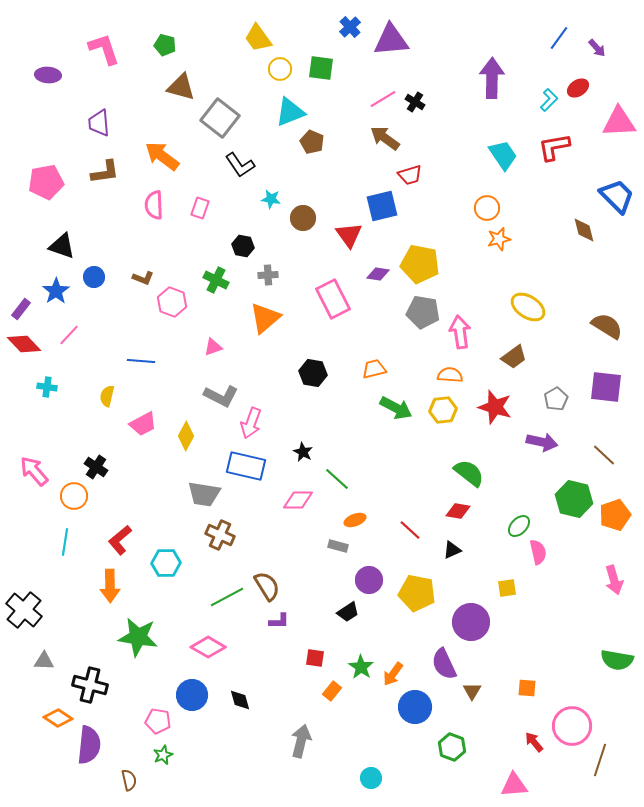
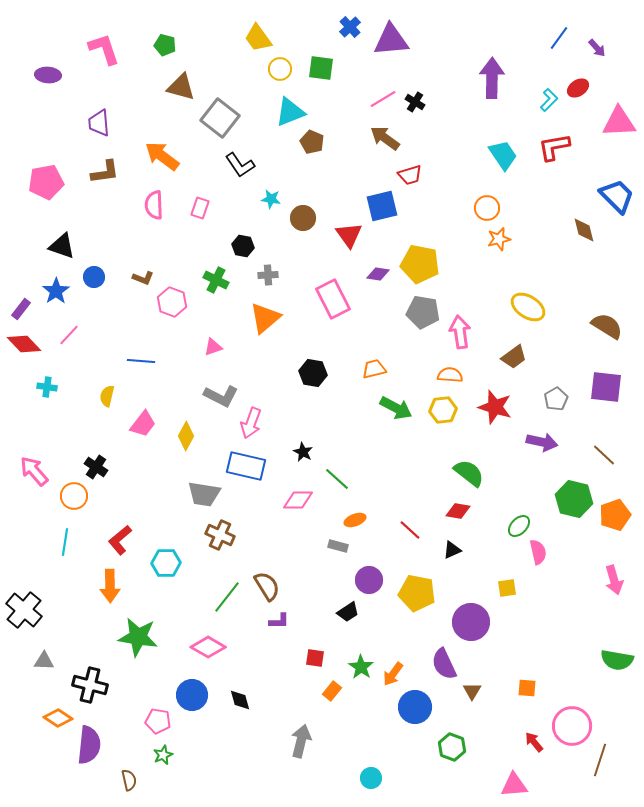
pink trapezoid at (143, 424): rotated 24 degrees counterclockwise
green line at (227, 597): rotated 24 degrees counterclockwise
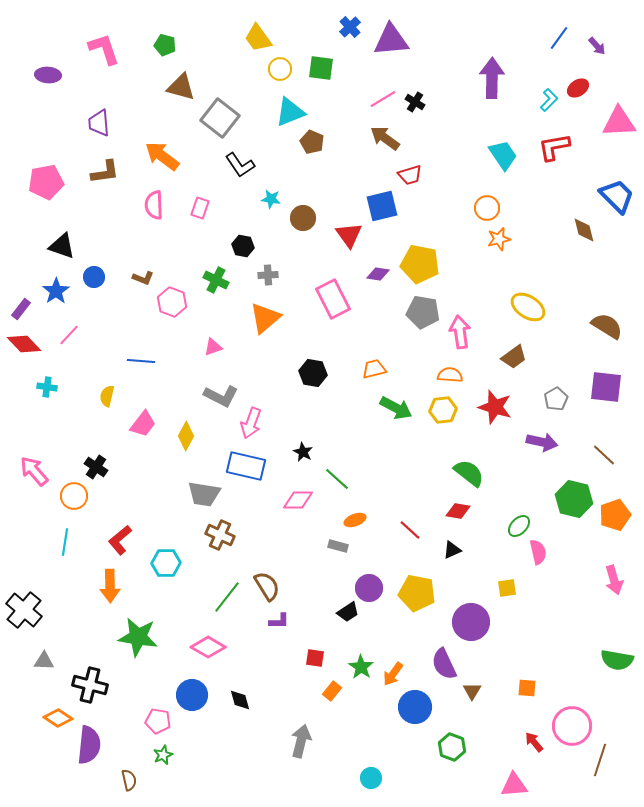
purple arrow at (597, 48): moved 2 px up
purple circle at (369, 580): moved 8 px down
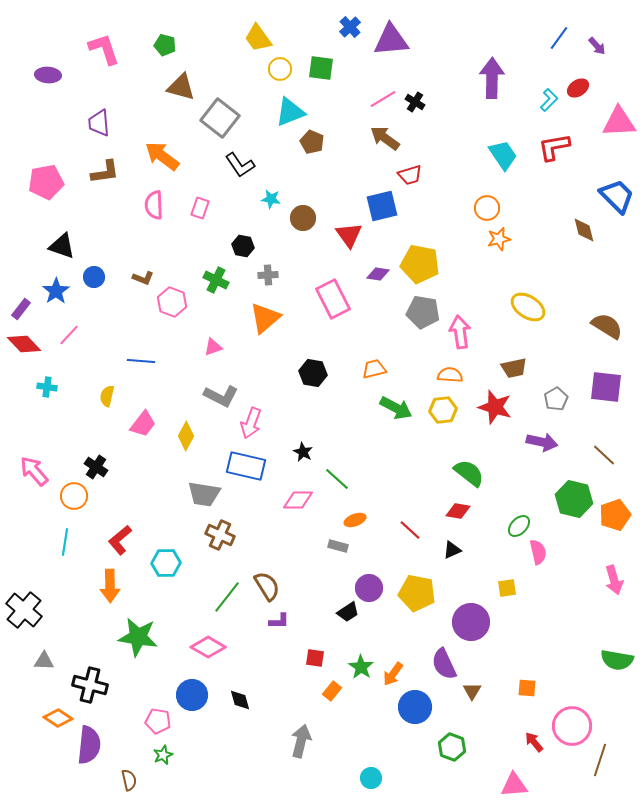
brown trapezoid at (514, 357): moved 11 px down; rotated 24 degrees clockwise
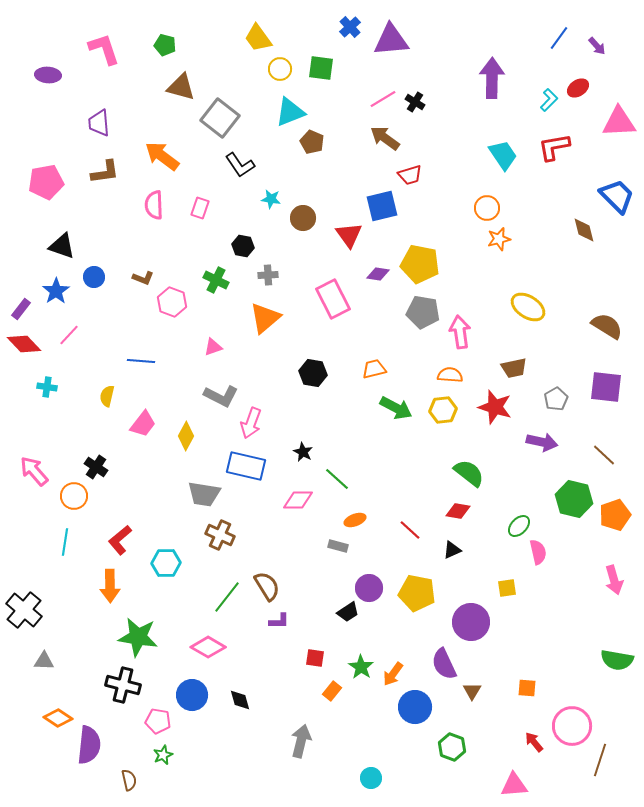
black cross at (90, 685): moved 33 px right
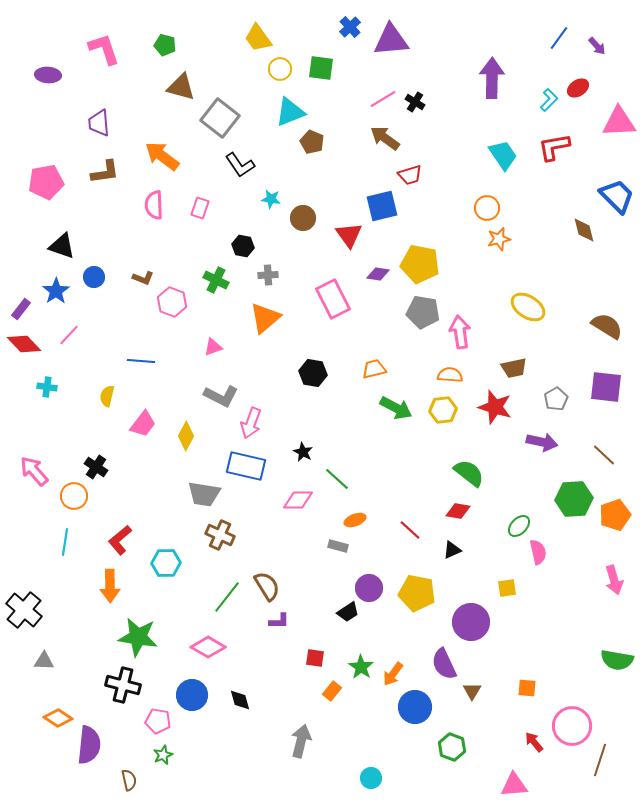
green hexagon at (574, 499): rotated 18 degrees counterclockwise
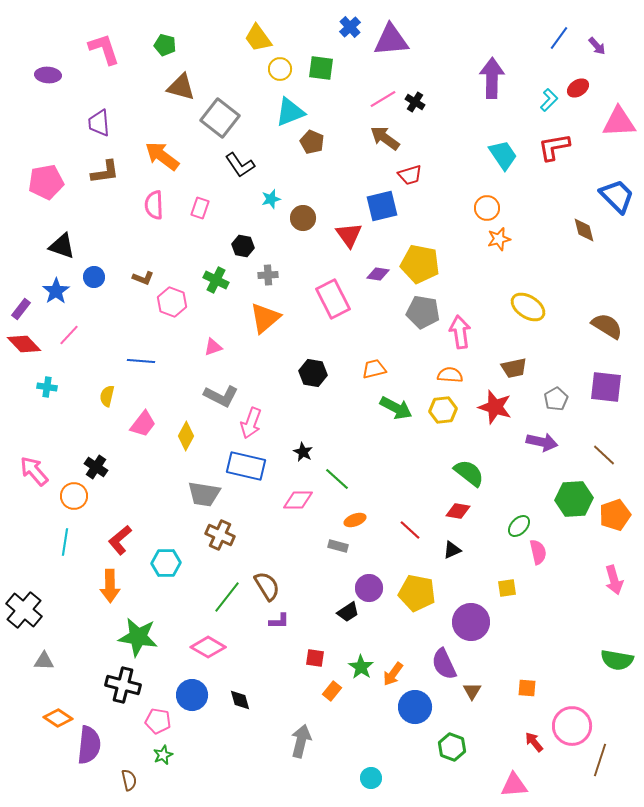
cyan star at (271, 199): rotated 24 degrees counterclockwise
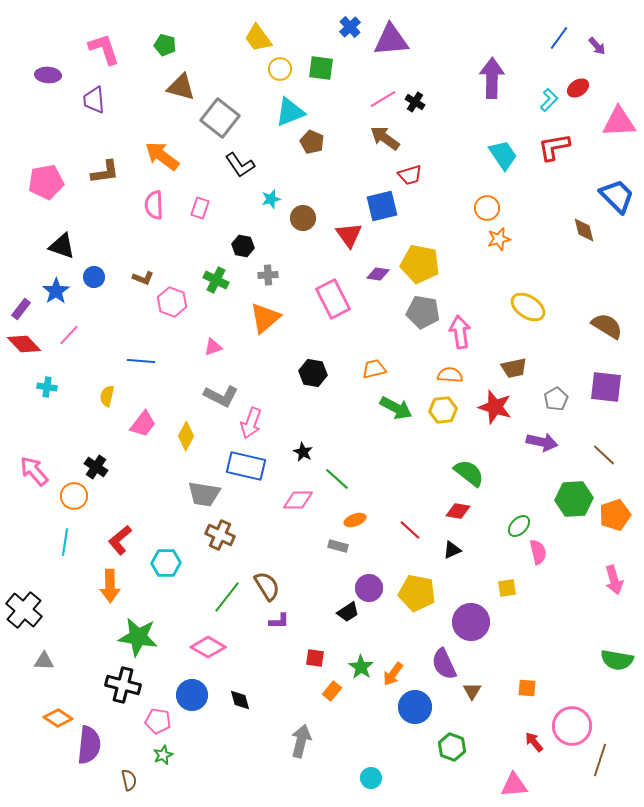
purple trapezoid at (99, 123): moved 5 px left, 23 px up
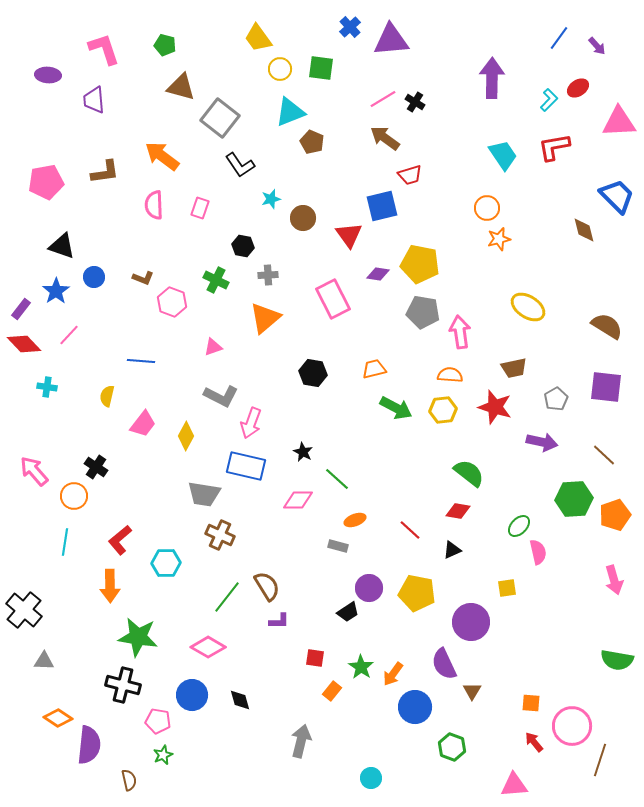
orange square at (527, 688): moved 4 px right, 15 px down
